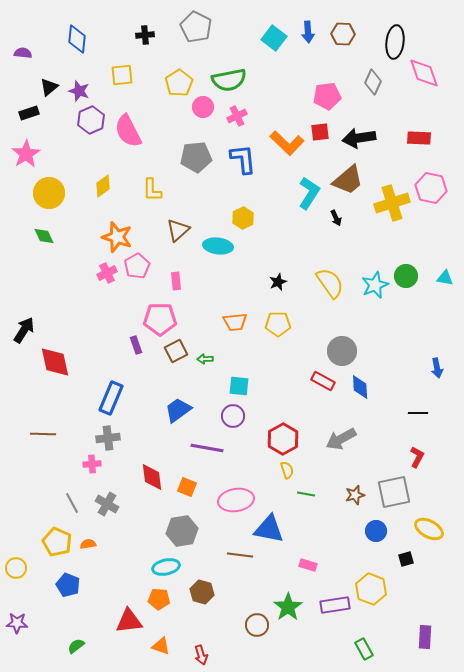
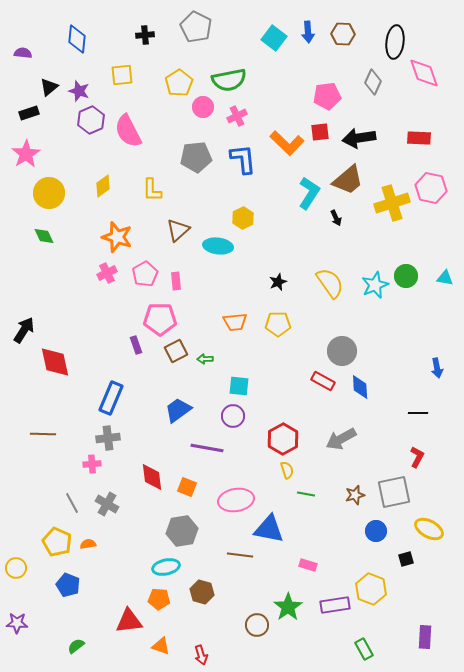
pink pentagon at (137, 266): moved 8 px right, 8 px down
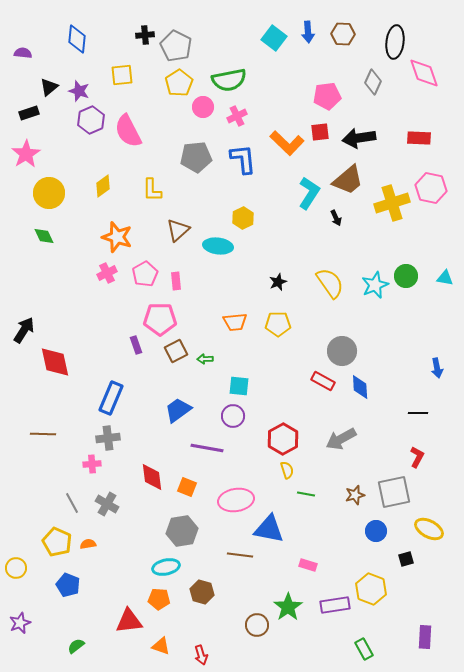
gray pentagon at (196, 27): moved 20 px left, 19 px down
purple star at (17, 623): moved 3 px right; rotated 25 degrees counterclockwise
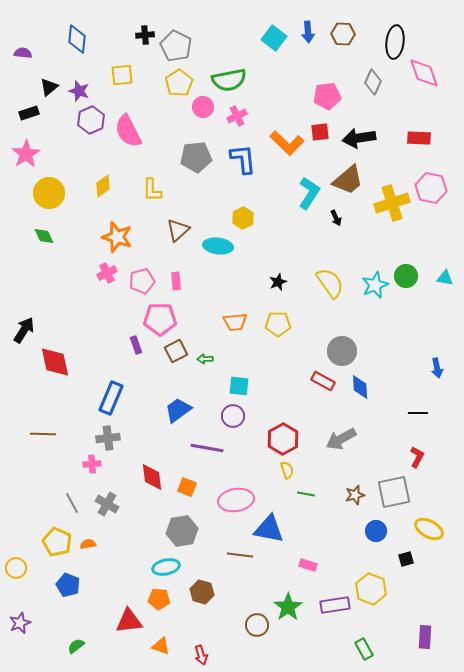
pink pentagon at (145, 274): moved 3 px left, 7 px down; rotated 15 degrees clockwise
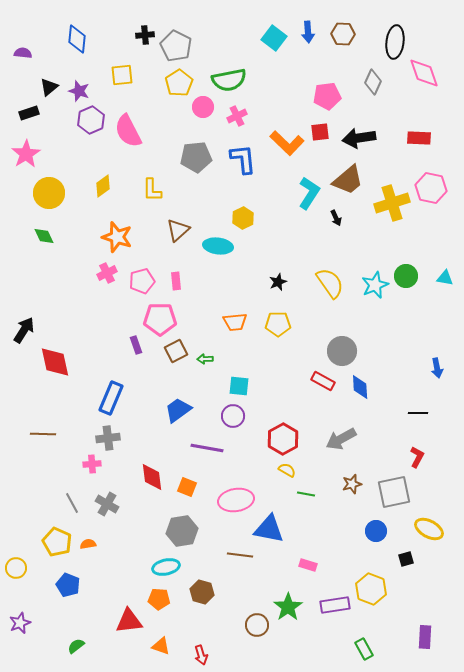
yellow semicircle at (287, 470): rotated 42 degrees counterclockwise
brown star at (355, 495): moved 3 px left, 11 px up
